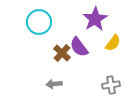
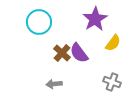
purple semicircle: moved 6 px down
gray cross: moved 1 px right, 3 px up; rotated 30 degrees clockwise
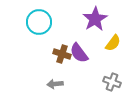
brown cross: moved 1 px down; rotated 24 degrees counterclockwise
gray arrow: moved 1 px right
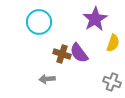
yellow semicircle: rotated 18 degrees counterclockwise
gray arrow: moved 8 px left, 5 px up
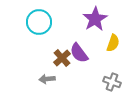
brown cross: moved 4 px down; rotated 30 degrees clockwise
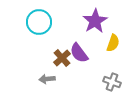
purple star: moved 2 px down
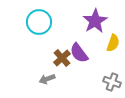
gray arrow: rotated 14 degrees counterclockwise
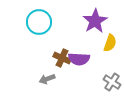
yellow semicircle: moved 3 px left
purple semicircle: moved 6 px down; rotated 50 degrees counterclockwise
brown cross: rotated 24 degrees counterclockwise
gray cross: rotated 12 degrees clockwise
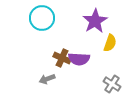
cyan circle: moved 3 px right, 4 px up
gray cross: moved 2 px down
